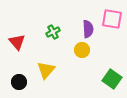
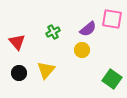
purple semicircle: rotated 54 degrees clockwise
black circle: moved 9 px up
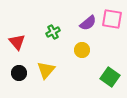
purple semicircle: moved 6 px up
green square: moved 2 px left, 2 px up
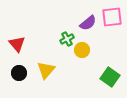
pink square: moved 2 px up; rotated 15 degrees counterclockwise
green cross: moved 14 px right, 7 px down
red triangle: moved 2 px down
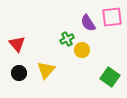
purple semicircle: rotated 96 degrees clockwise
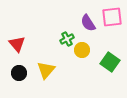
green square: moved 15 px up
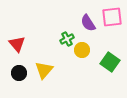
yellow triangle: moved 2 px left
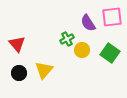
green square: moved 9 px up
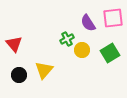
pink square: moved 1 px right, 1 px down
red triangle: moved 3 px left
green square: rotated 24 degrees clockwise
black circle: moved 2 px down
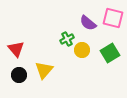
pink square: rotated 20 degrees clockwise
purple semicircle: rotated 18 degrees counterclockwise
red triangle: moved 2 px right, 5 px down
